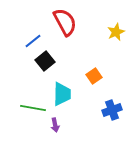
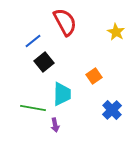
yellow star: rotated 18 degrees counterclockwise
black square: moved 1 px left, 1 px down
blue cross: rotated 24 degrees counterclockwise
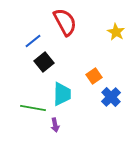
blue cross: moved 1 px left, 13 px up
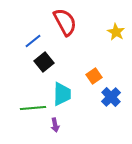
green line: rotated 15 degrees counterclockwise
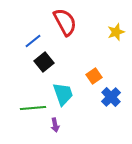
yellow star: rotated 24 degrees clockwise
cyan trapezoid: moved 1 px right; rotated 20 degrees counterclockwise
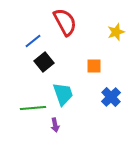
orange square: moved 10 px up; rotated 35 degrees clockwise
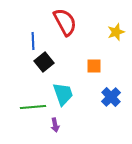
blue line: rotated 54 degrees counterclockwise
green line: moved 1 px up
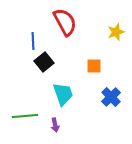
green line: moved 8 px left, 9 px down
